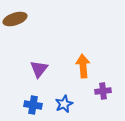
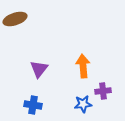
blue star: moved 19 px right; rotated 18 degrees clockwise
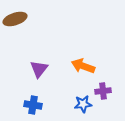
orange arrow: rotated 65 degrees counterclockwise
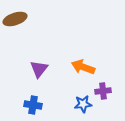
orange arrow: moved 1 px down
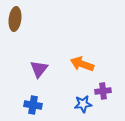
brown ellipse: rotated 65 degrees counterclockwise
orange arrow: moved 1 px left, 3 px up
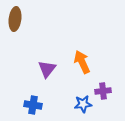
orange arrow: moved 2 px up; rotated 45 degrees clockwise
purple triangle: moved 8 px right
